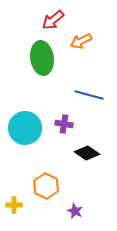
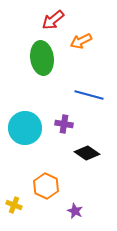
yellow cross: rotated 21 degrees clockwise
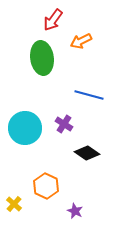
red arrow: rotated 15 degrees counterclockwise
purple cross: rotated 24 degrees clockwise
yellow cross: moved 1 px up; rotated 21 degrees clockwise
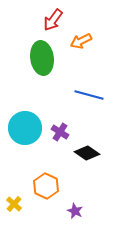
purple cross: moved 4 px left, 8 px down
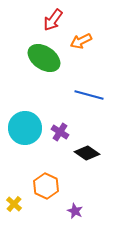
green ellipse: moved 2 px right; rotated 48 degrees counterclockwise
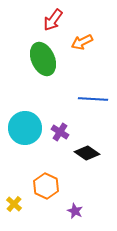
orange arrow: moved 1 px right, 1 px down
green ellipse: moved 1 px left, 1 px down; rotated 32 degrees clockwise
blue line: moved 4 px right, 4 px down; rotated 12 degrees counterclockwise
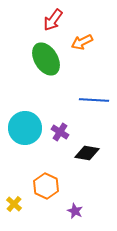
green ellipse: moved 3 px right; rotated 8 degrees counterclockwise
blue line: moved 1 px right, 1 px down
black diamond: rotated 25 degrees counterclockwise
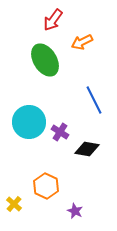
green ellipse: moved 1 px left, 1 px down
blue line: rotated 60 degrees clockwise
cyan circle: moved 4 px right, 6 px up
black diamond: moved 4 px up
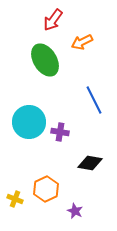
purple cross: rotated 24 degrees counterclockwise
black diamond: moved 3 px right, 14 px down
orange hexagon: moved 3 px down; rotated 10 degrees clockwise
yellow cross: moved 1 px right, 5 px up; rotated 21 degrees counterclockwise
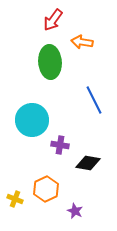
orange arrow: rotated 35 degrees clockwise
green ellipse: moved 5 px right, 2 px down; rotated 28 degrees clockwise
cyan circle: moved 3 px right, 2 px up
purple cross: moved 13 px down
black diamond: moved 2 px left
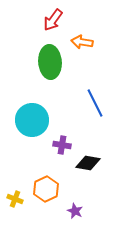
blue line: moved 1 px right, 3 px down
purple cross: moved 2 px right
